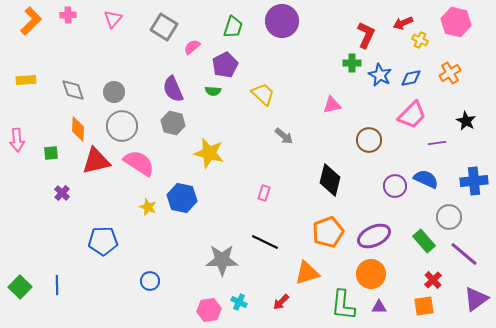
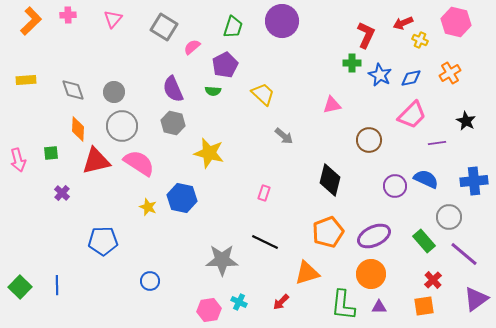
pink arrow at (17, 140): moved 1 px right, 20 px down; rotated 10 degrees counterclockwise
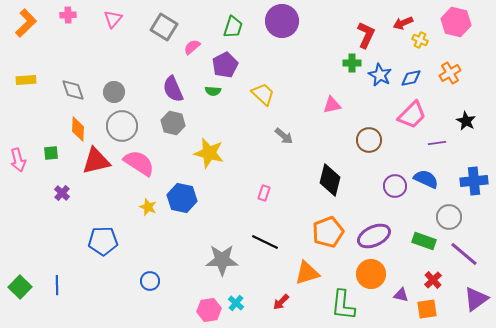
orange L-shape at (31, 21): moved 5 px left, 2 px down
green rectangle at (424, 241): rotated 30 degrees counterclockwise
cyan cross at (239, 302): moved 3 px left, 1 px down; rotated 14 degrees clockwise
orange square at (424, 306): moved 3 px right, 3 px down
purple triangle at (379, 307): moved 22 px right, 12 px up; rotated 14 degrees clockwise
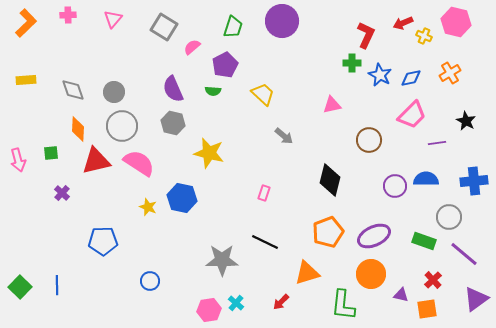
yellow cross at (420, 40): moved 4 px right, 4 px up
blue semicircle at (426, 179): rotated 25 degrees counterclockwise
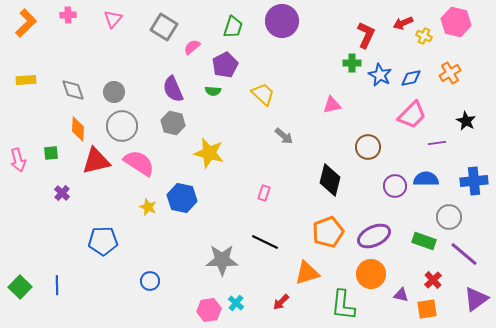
brown circle at (369, 140): moved 1 px left, 7 px down
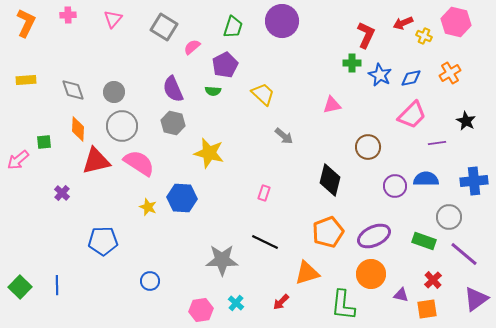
orange L-shape at (26, 23): rotated 20 degrees counterclockwise
green square at (51, 153): moved 7 px left, 11 px up
pink arrow at (18, 160): rotated 65 degrees clockwise
blue hexagon at (182, 198): rotated 8 degrees counterclockwise
pink hexagon at (209, 310): moved 8 px left
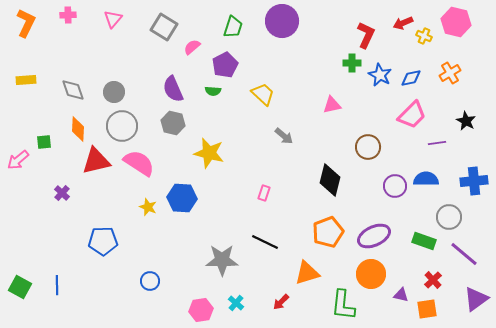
green square at (20, 287): rotated 15 degrees counterclockwise
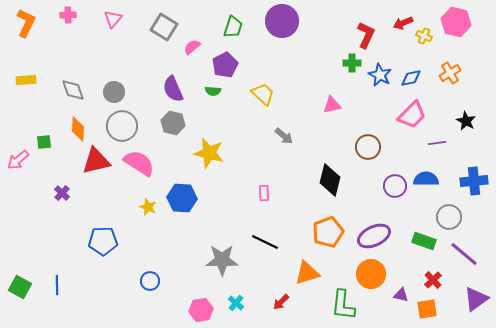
pink rectangle at (264, 193): rotated 21 degrees counterclockwise
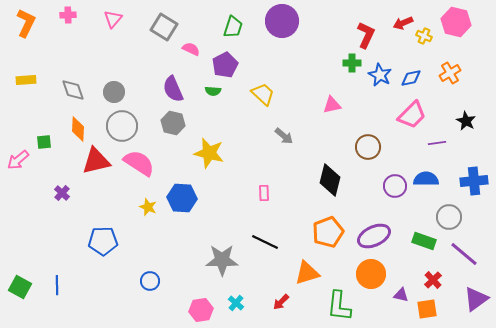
pink semicircle at (192, 47): moved 1 px left, 2 px down; rotated 66 degrees clockwise
green L-shape at (343, 305): moved 4 px left, 1 px down
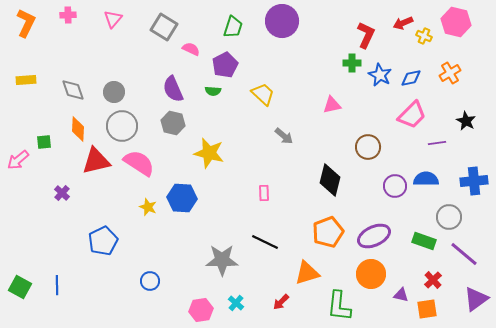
blue pentagon at (103, 241): rotated 24 degrees counterclockwise
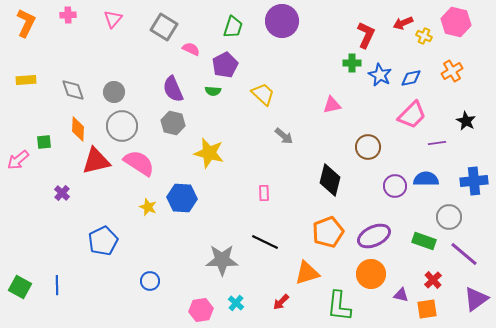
orange cross at (450, 73): moved 2 px right, 2 px up
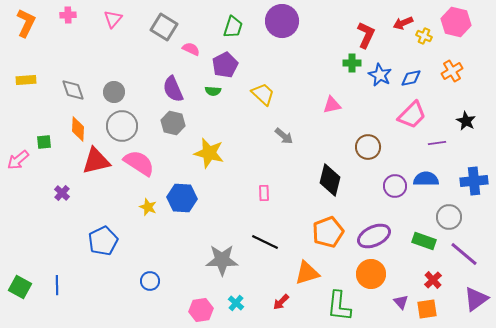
purple triangle at (401, 295): moved 7 px down; rotated 35 degrees clockwise
